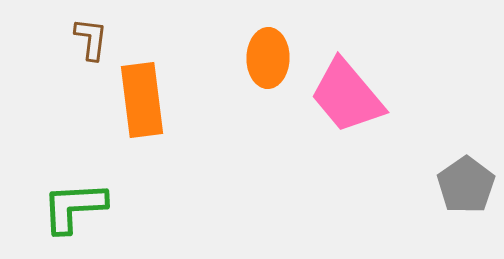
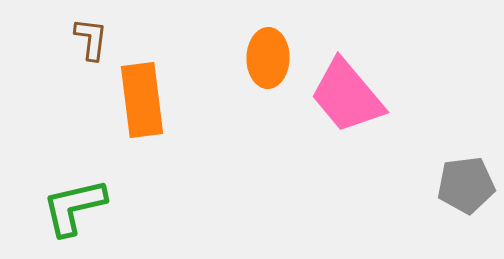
gray pentagon: rotated 28 degrees clockwise
green L-shape: rotated 10 degrees counterclockwise
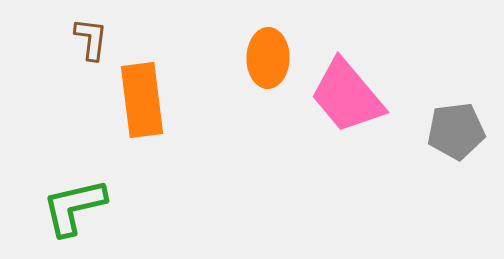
gray pentagon: moved 10 px left, 54 px up
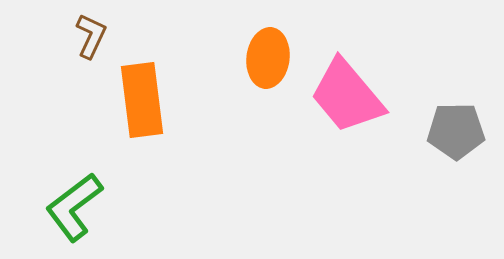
brown L-shape: moved 3 px up; rotated 18 degrees clockwise
orange ellipse: rotated 6 degrees clockwise
gray pentagon: rotated 6 degrees clockwise
green L-shape: rotated 24 degrees counterclockwise
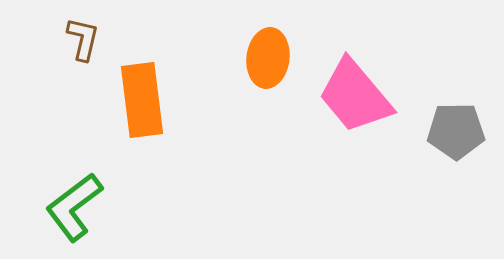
brown L-shape: moved 8 px left, 3 px down; rotated 12 degrees counterclockwise
pink trapezoid: moved 8 px right
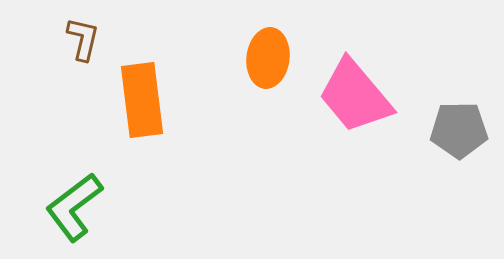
gray pentagon: moved 3 px right, 1 px up
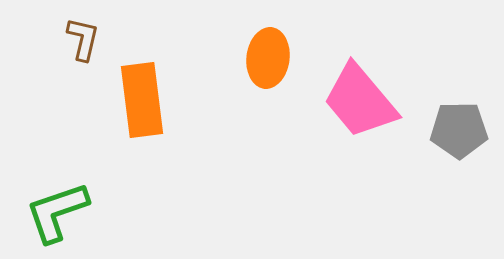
pink trapezoid: moved 5 px right, 5 px down
green L-shape: moved 17 px left, 5 px down; rotated 18 degrees clockwise
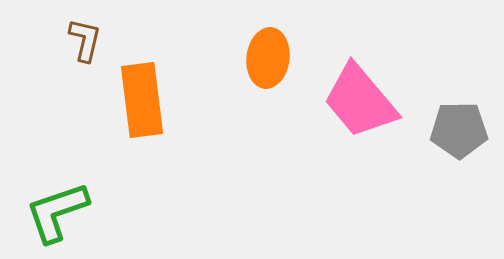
brown L-shape: moved 2 px right, 1 px down
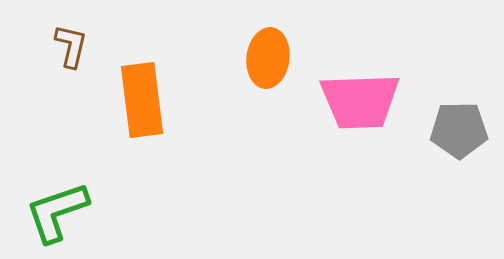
brown L-shape: moved 14 px left, 6 px down
pink trapezoid: rotated 52 degrees counterclockwise
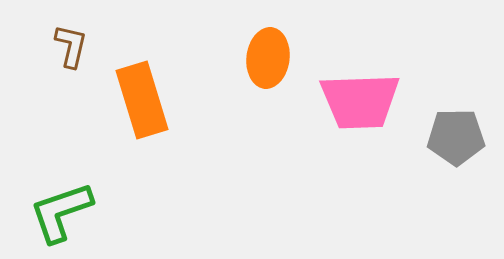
orange rectangle: rotated 10 degrees counterclockwise
gray pentagon: moved 3 px left, 7 px down
green L-shape: moved 4 px right
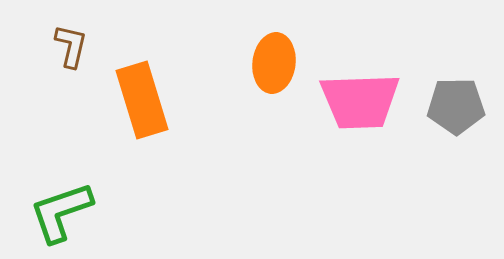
orange ellipse: moved 6 px right, 5 px down
gray pentagon: moved 31 px up
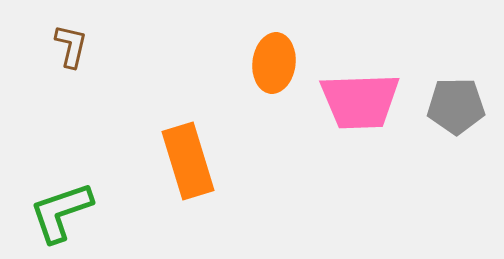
orange rectangle: moved 46 px right, 61 px down
